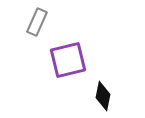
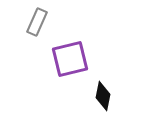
purple square: moved 2 px right, 1 px up
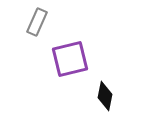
black diamond: moved 2 px right
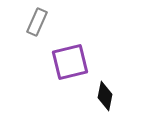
purple square: moved 3 px down
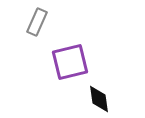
black diamond: moved 6 px left, 3 px down; rotated 20 degrees counterclockwise
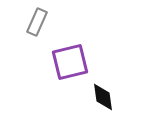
black diamond: moved 4 px right, 2 px up
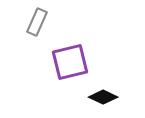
black diamond: rotated 56 degrees counterclockwise
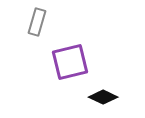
gray rectangle: rotated 8 degrees counterclockwise
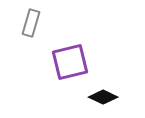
gray rectangle: moved 6 px left, 1 px down
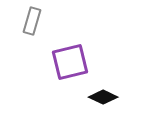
gray rectangle: moved 1 px right, 2 px up
